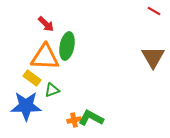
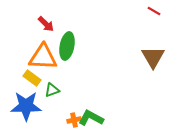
orange triangle: moved 2 px left
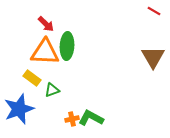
green ellipse: rotated 8 degrees counterclockwise
orange triangle: moved 2 px right, 5 px up
blue star: moved 7 px left, 3 px down; rotated 20 degrees counterclockwise
orange cross: moved 2 px left, 1 px up
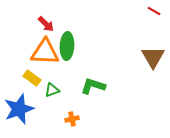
green L-shape: moved 2 px right, 32 px up; rotated 10 degrees counterclockwise
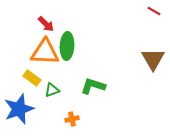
brown triangle: moved 2 px down
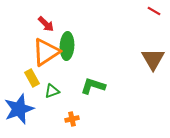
orange triangle: moved 1 px right; rotated 36 degrees counterclockwise
yellow rectangle: rotated 24 degrees clockwise
green triangle: moved 1 px down
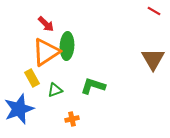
green triangle: moved 3 px right, 1 px up
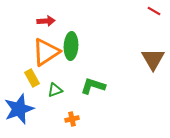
red arrow: moved 3 px up; rotated 48 degrees counterclockwise
green ellipse: moved 4 px right
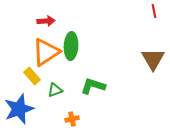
red line: rotated 48 degrees clockwise
yellow rectangle: moved 2 px up; rotated 12 degrees counterclockwise
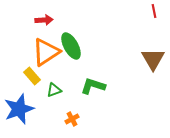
red arrow: moved 2 px left, 1 px up
green ellipse: rotated 32 degrees counterclockwise
green triangle: moved 1 px left
orange cross: rotated 16 degrees counterclockwise
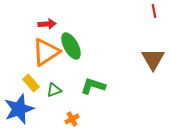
red arrow: moved 3 px right, 4 px down
yellow rectangle: moved 1 px left, 7 px down
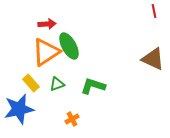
green ellipse: moved 2 px left
brown triangle: rotated 35 degrees counterclockwise
green triangle: moved 3 px right, 6 px up
blue star: rotated 8 degrees clockwise
